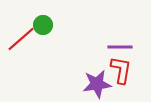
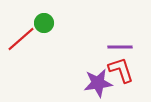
green circle: moved 1 px right, 2 px up
red L-shape: rotated 28 degrees counterclockwise
purple star: moved 1 px right, 1 px up
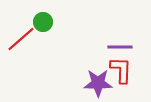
green circle: moved 1 px left, 1 px up
red L-shape: rotated 20 degrees clockwise
purple star: rotated 8 degrees clockwise
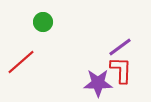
red line: moved 23 px down
purple line: rotated 35 degrees counterclockwise
